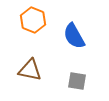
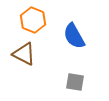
brown triangle: moved 6 px left, 16 px up; rotated 15 degrees clockwise
gray square: moved 2 px left, 1 px down
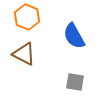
orange hexagon: moved 6 px left, 3 px up
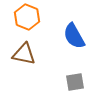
brown triangle: rotated 15 degrees counterclockwise
gray square: rotated 18 degrees counterclockwise
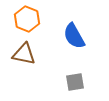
orange hexagon: moved 2 px down
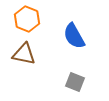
gray square: rotated 30 degrees clockwise
